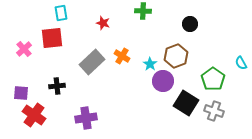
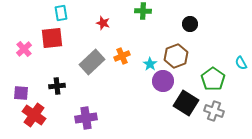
orange cross: rotated 35 degrees clockwise
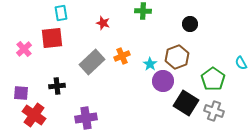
brown hexagon: moved 1 px right, 1 px down
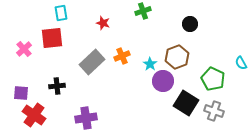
green cross: rotated 21 degrees counterclockwise
green pentagon: rotated 10 degrees counterclockwise
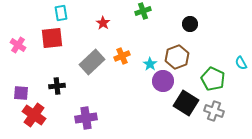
red star: rotated 16 degrees clockwise
pink cross: moved 6 px left, 4 px up; rotated 14 degrees counterclockwise
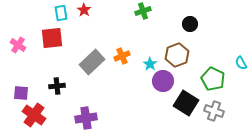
red star: moved 19 px left, 13 px up
brown hexagon: moved 2 px up
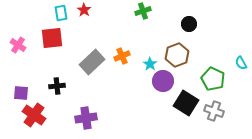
black circle: moved 1 px left
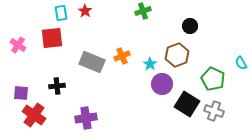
red star: moved 1 px right, 1 px down
black circle: moved 1 px right, 2 px down
gray rectangle: rotated 65 degrees clockwise
purple circle: moved 1 px left, 3 px down
black square: moved 1 px right, 1 px down
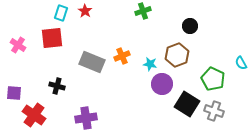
cyan rectangle: rotated 28 degrees clockwise
cyan star: rotated 24 degrees counterclockwise
black cross: rotated 21 degrees clockwise
purple square: moved 7 px left
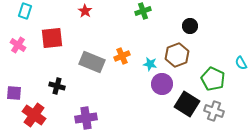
cyan rectangle: moved 36 px left, 2 px up
